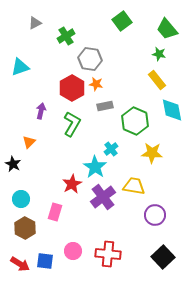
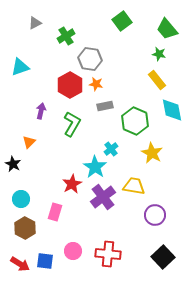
red hexagon: moved 2 px left, 3 px up
yellow star: rotated 25 degrees clockwise
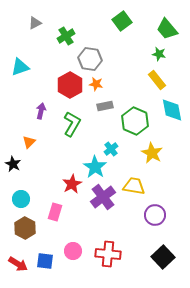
red arrow: moved 2 px left
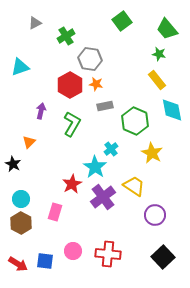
yellow trapezoid: rotated 25 degrees clockwise
brown hexagon: moved 4 px left, 5 px up
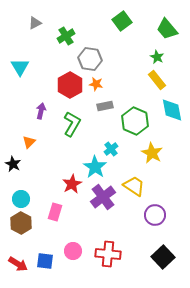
green star: moved 2 px left, 3 px down; rotated 16 degrees clockwise
cyan triangle: rotated 42 degrees counterclockwise
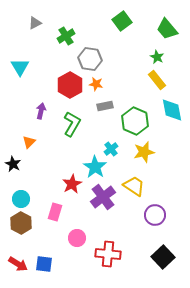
yellow star: moved 8 px left, 1 px up; rotated 30 degrees clockwise
pink circle: moved 4 px right, 13 px up
blue square: moved 1 px left, 3 px down
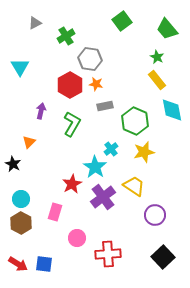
red cross: rotated 10 degrees counterclockwise
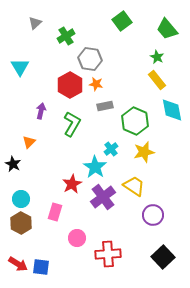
gray triangle: rotated 16 degrees counterclockwise
purple circle: moved 2 px left
blue square: moved 3 px left, 3 px down
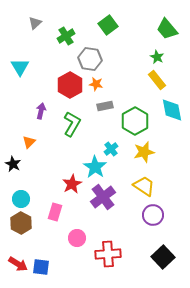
green square: moved 14 px left, 4 px down
green hexagon: rotated 8 degrees clockwise
yellow trapezoid: moved 10 px right
